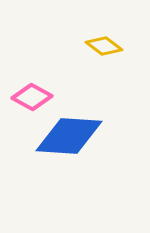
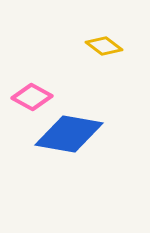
blue diamond: moved 2 px up; rotated 6 degrees clockwise
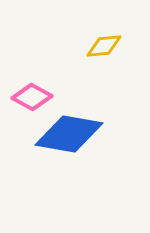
yellow diamond: rotated 42 degrees counterclockwise
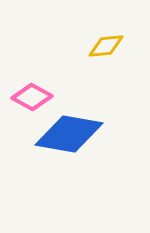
yellow diamond: moved 2 px right
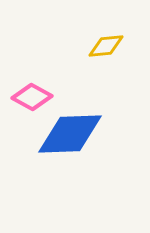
blue diamond: moved 1 px right; rotated 12 degrees counterclockwise
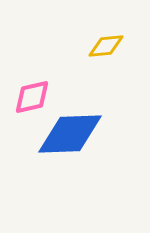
pink diamond: rotated 42 degrees counterclockwise
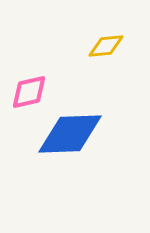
pink diamond: moved 3 px left, 5 px up
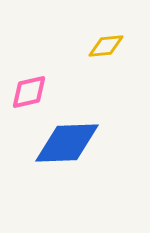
blue diamond: moved 3 px left, 9 px down
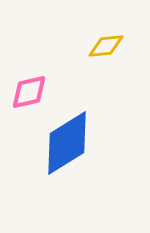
blue diamond: rotated 30 degrees counterclockwise
